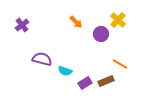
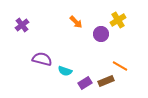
yellow cross: rotated 14 degrees clockwise
orange line: moved 2 px down
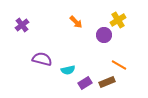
purple circle: moved 3 px right, 1 px down
orange line: moved 1 px left, 1 px up
cyan semicircle: moved 3 px right, 1 px up; rotated 32 degrees counterclockwise
brown rectangle: moved 1 px right, 1 px down
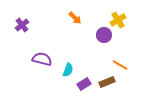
orange arrow: moved 1 px left, 4 px up
orange line: moved 1 px right
cyan semicircle: rotated 56 degrees counterclockwise
purple rectangle: moved 1 px left, 1 px down
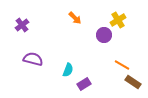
purple semicircle: moved 9 px left
orange line: moved 2 px right
brown rectangle: moved 26 px right; rotated 56 degrees clockwise
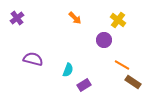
yellow cross: rotated 21 degrees counterclockwise
purple cross: moved 5 px left, 7 px up
purple circle: moved 5 px down
purple rectangle: moved 1 px down
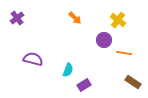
orange line: moved 2 px right, 12 px up; rotated 21 degrees counterclockwise
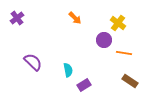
yellow cross: moved 3 px down
purple semicircle: moved 3 px down; rotated 30 degrees clockwise
cyan semicircle: rotated 32 degrees counterclockwise
brown rectangle: moved 3 px left, 1 px up
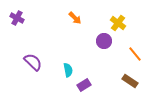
purple cross: rotated 24 degrees counterclockwise
purple circle: moved 1 px down
orange line: moved 11 px right, 1 px down; rotated 42 degrees clockwise
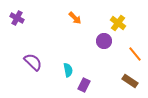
purple rectangle: rotated 32 degrees counterclockwise
